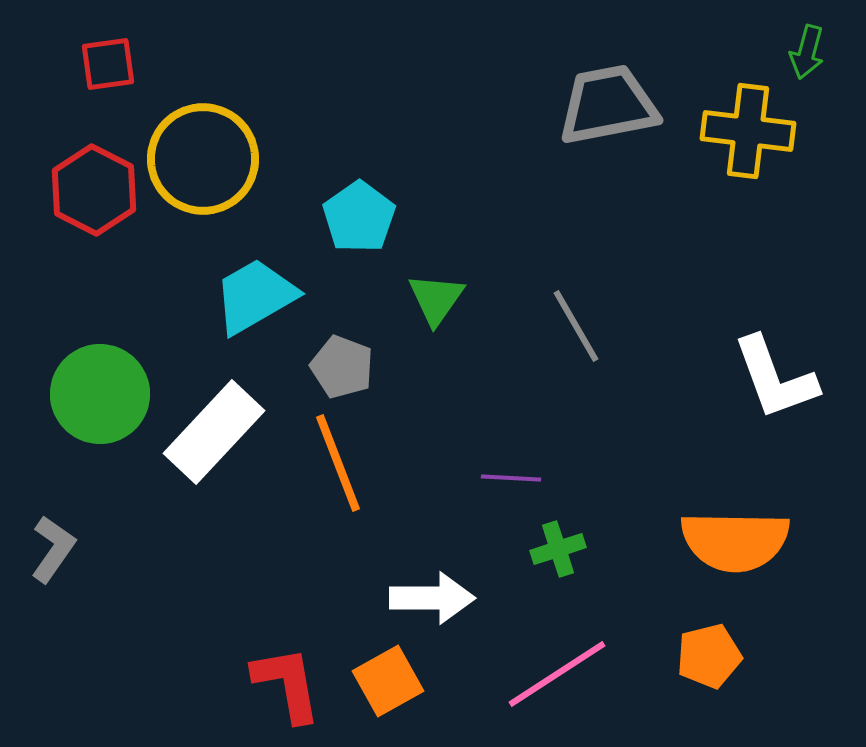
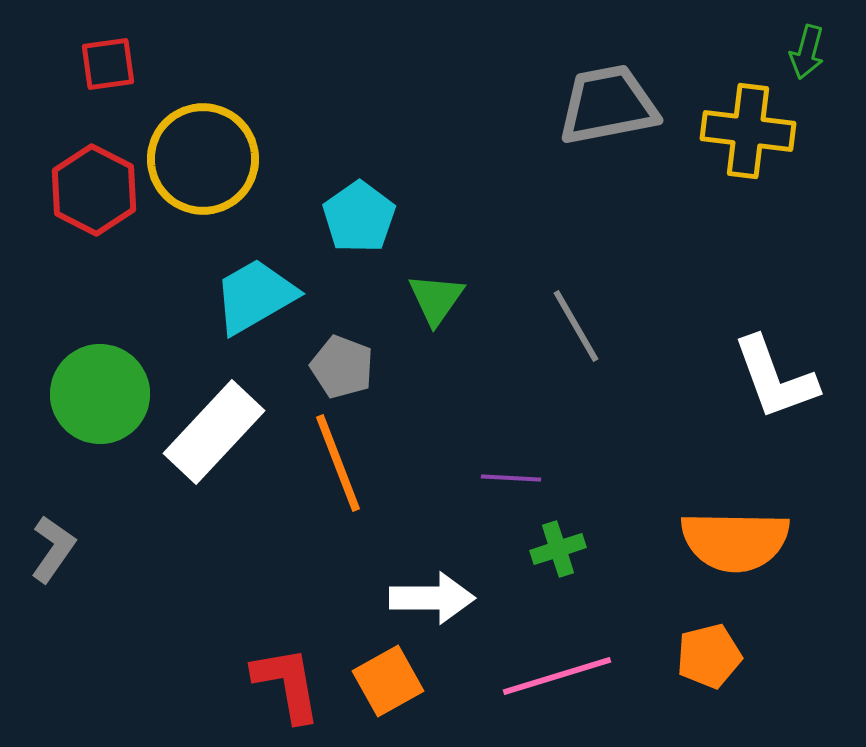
pink line: moved 2 px down; rotated 16 degrees clockwise
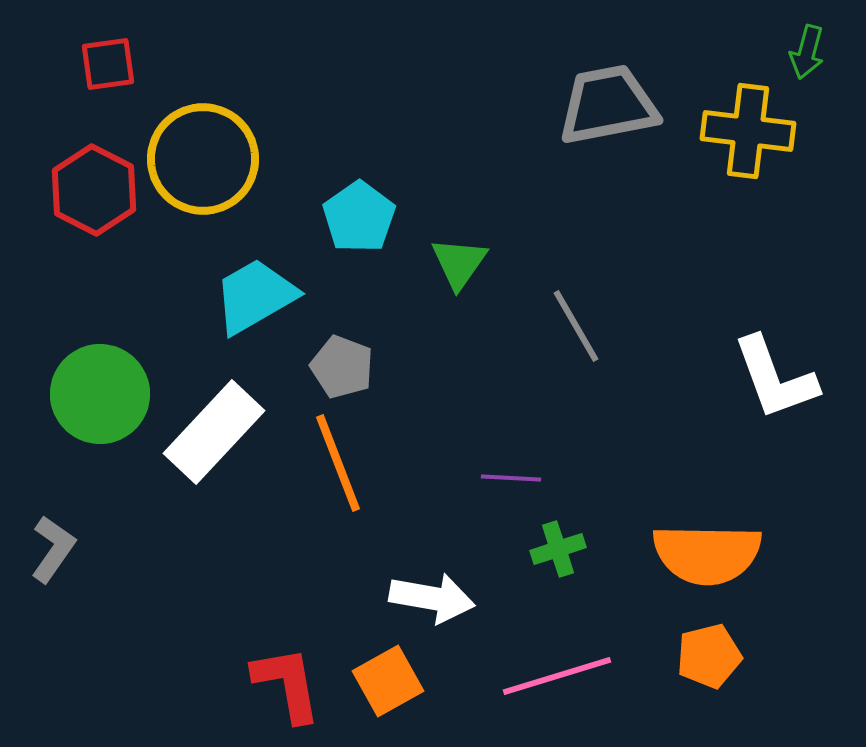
green triangle: moved 23 px right, 36 px up
orange semicircle: moved 28 px left, 13 px down
white arrow: rotated 10 degrees clockwise
